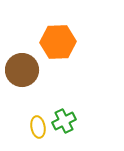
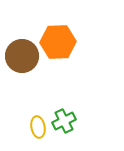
brown circle: moved 14 px up
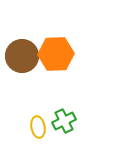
orange hexagon: moved 2 px left, 12 px down
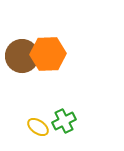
orange hexagon: moved 8 px left
yellow ellipse: rotated 45 degrees counterclockwise
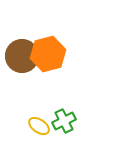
orange hexagon: rotated 12 degrees counterclockwise
yellow ellipse: moved 1 px right, 1 px up
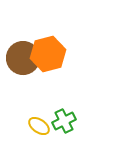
brown circle: moved 1 px right, 2 px down
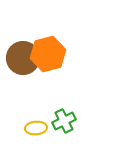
yellow ellipse: moved 3 px left, 2 px down; rotated 40 degrees counterclockwise
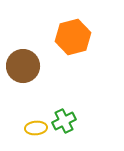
orange hexagon: moved 25 px right, 17 px up
brown circle: moved 8 px down
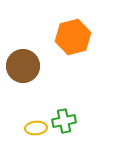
green cross: rotated 15 degrees clockwise
